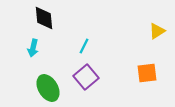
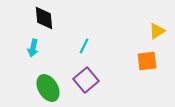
orange square: moved 12 px up
purple square: moved 3 px down
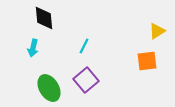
green ellipse: moved 1 px right
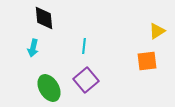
cyan line: rotated 21 degrees counterclockwise
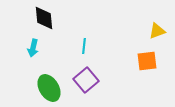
yellow triangle: rotated 12 degrees clockwise
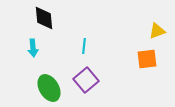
cyan arrow: rotated 18 degrees counterclockwise
orange square: moved 2 px up
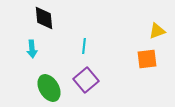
cyan arrow: moved 1 px left, 1 px down
